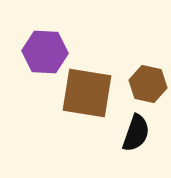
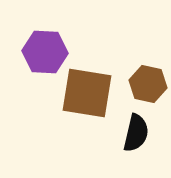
black semicircle: rotated 6 degrees counterclockwise
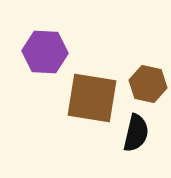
brown square: moved 5 px right, 5 px down
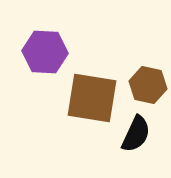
brown hexagon: moved 1 px down
black semicircle: moved 1 px down; rotated 12 degrees clockwise
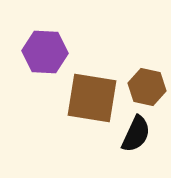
brown hexagon: moved 1 px left, 2 px down
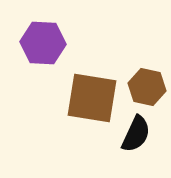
purple hexagon: moved 2 px left, 9 px up
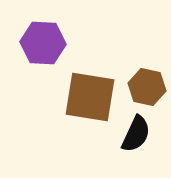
brown square: moved 2 px left, 1 px up
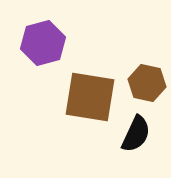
purple hexagon: rotated 18 degrees counterclockwise
brown hexagon: moved 4 px up
